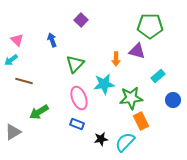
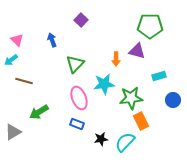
cyan rectangle: moved 1 px right; rotated 24 degrees clockwise
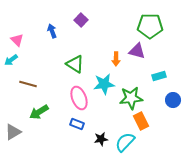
blue arrow: moved 9 px up
green triangle: rotated 42 degrees counterclockwise
brown line: moved 4 px right, 3 px down
